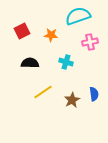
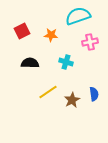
yellow line: moved 5 px right
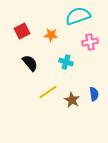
black semicircle: rotated 48 degrees clockwise
brown star: rotated 14 degrees counterclockwise
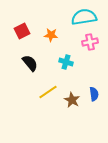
cyan semicircle: moved 6 px right, 1 px down; rotated 10 degrees clockwise
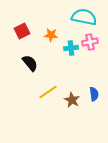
cyan semicircle: rotated 20 degrees clockwise
cyan cross: moved 5 px right, 14 px up; rotated 24 degrees counterclockwise
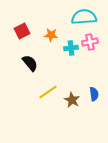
cyan semicircle: rotated 15 degrees counterclockwise
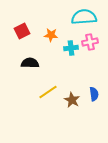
black semicircle: rotated 48 degrees counterclockwise
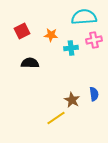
pink cross: moved 4 px right, 2 px up
yellow line: moved 8 px right, 26 px down
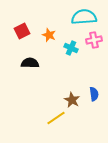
orange star: moved 2 px left; rotated 16 degrees clockwise
cyan cross: rotated 32 degrees clockwise
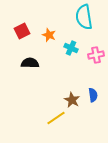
cyan semicircle: rotated 95 degrees counterclockwise
pink cross: moved 2 px right, 15 px down
blue semicircle: moved 1 px left, 1 px down
